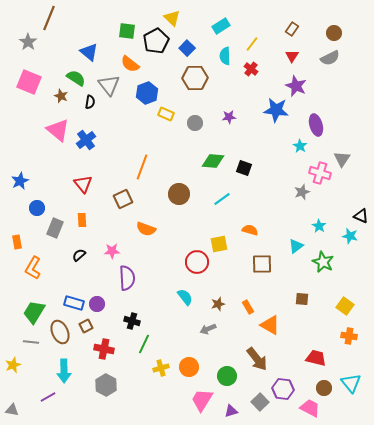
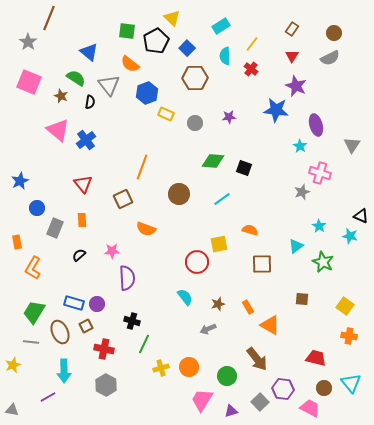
gray triangle at (342, 159): moved 10 px right, 14 px up
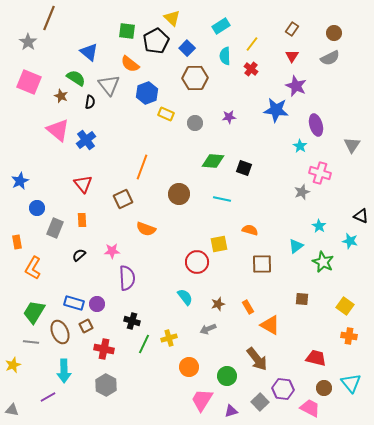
cyan line at (222, 199): rotated 48 degrees clockwise
cyan star at (350, 236): moved 5 px down
yellow cross at (161, 368): moved 8 px right, 30 px up
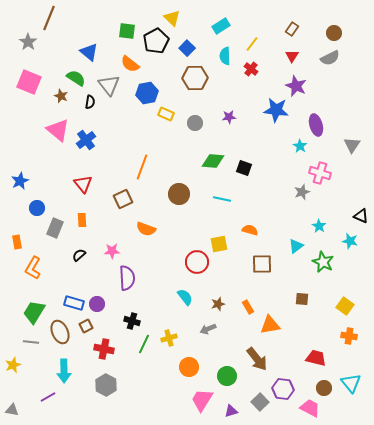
blue hexagon at (147, 93): rotated 10 degrees clockwise
orange triangle at (270, 325): rotated 40 degrees counterclockwise
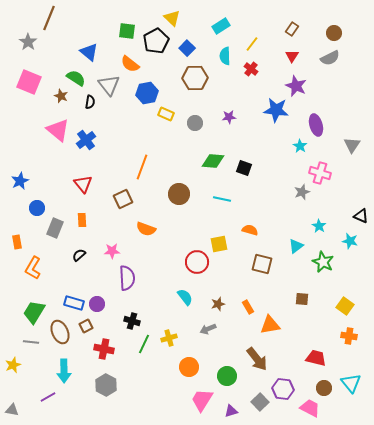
brown square at (262, 264): rotated 15 degrees clockwise
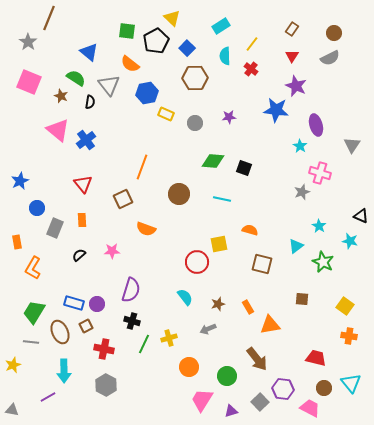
purple semicircle at (127, 278): moved 4 px right, 12 px down; rotated 20 degrees clockwise
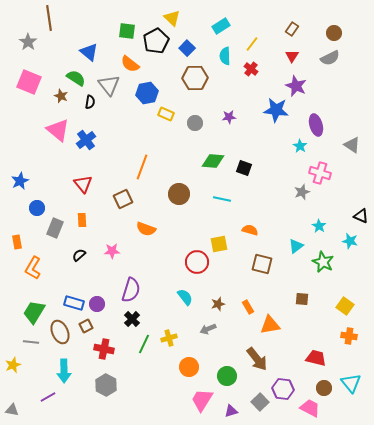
brown line at (49, 18): rotated 30 degrees counterclockwise
gray triangle at (352, 145): rotated 30 degrees counterclockwise
black cross at (132, 321): moved 2 px up; rotated 28 degrees clockwise
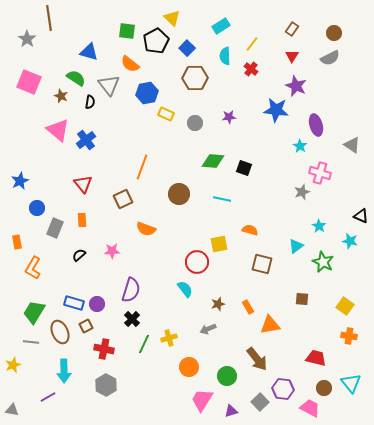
gray star at (28, 42): moved 1 px left, 3 px up
blue triangle at (89, 52): rotated 24 degrees counterclockwise
cyan semicircle at (185, 297): moved 8 px up
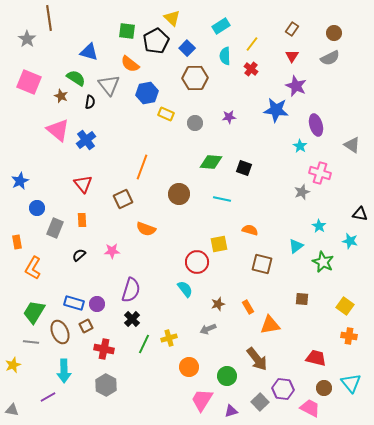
green diamond at (213, 161): moved 2 px left, 1 px down
black triangle at (361, 216): moved 1 px left, 2 px up; rotated 14 degrees counterclockwise
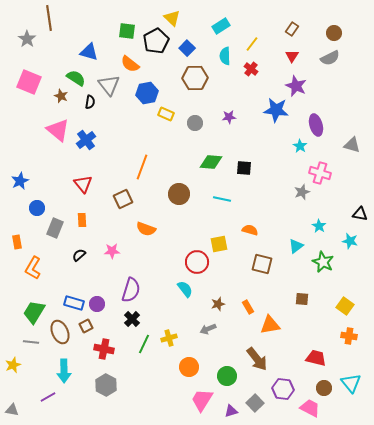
gray triangle at (352, 145): rotated 18 degrees counterclockwise
black square at (244, 168): rotated 14 degrees counterclockwise
gray square at (260, 402): moved 5 px left, 1 px down
